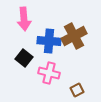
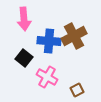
pink cross: moved 2 px left, 4 px down; rotated 15 degrees clockwise
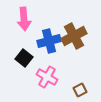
blue cross: rotated 20 degrees counterclockwise
brown square: moved 3 px right
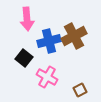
pink arrow: moved 3 px right
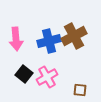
pink arrow: moved 11 px left, 20 px down
black square: moved 16 px down
pink cross: rotated 30 degrees clockwise
brown square: rotated 32 degrees clockwise
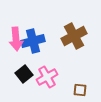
blue cross: moved 16 px left
black square: rotated 12 degrees clockwise
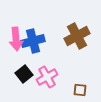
brown cross: moved 3 px right
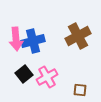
brown cross: moved 1 px right
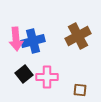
pink cross: rotated 30 degrees clockwise
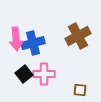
blue cross: moved 2 px down
pink cross: moved 3 px left, 3 px up
